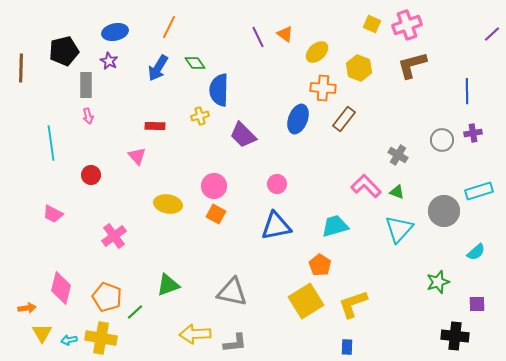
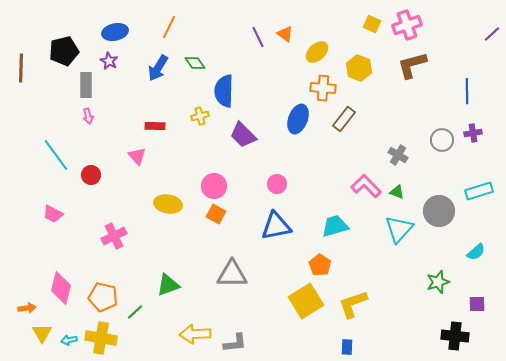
blue semicircle at (219, 90): moved 5 px right, 1 px down
cyan line at (51, 143): moved 5 px right, 12 px down; rotated 28 degrees counterclockwise
gray circle at (444, 211): moved 5 px left
pink cross at (114, 236): rotated 10 degrees clockwise
gray triangle at (232, 292): moved 18 px up; rotated 12 degrees counterclockwise
orange pentagon at (107, 297): moved 4 px left; rotated 8 degrees counterclockwise
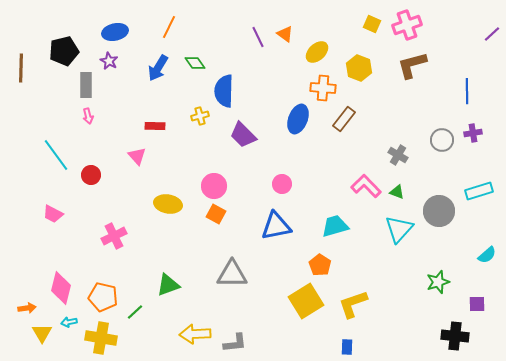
pink circle at (277, 184): moved 5 px right
cyan semicircle at (476, 252): moved 11 px right, 3 px down
cyan arrow at (69, 340): moved 18 px up
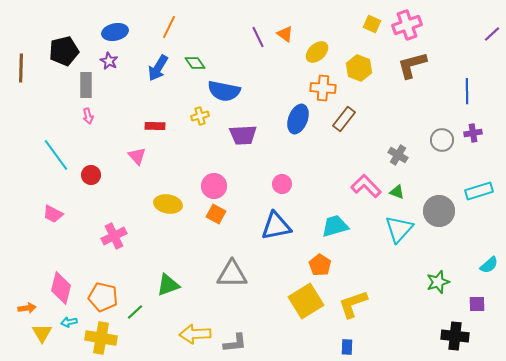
blue semicircle at (224, 91): rotated 80 degrees counterclockwise
purple trapezoid at (243, 135): rotated 48 degrees counterclockwise
cyan semicircle at (487, 255): moved 2 px right, 10 px down
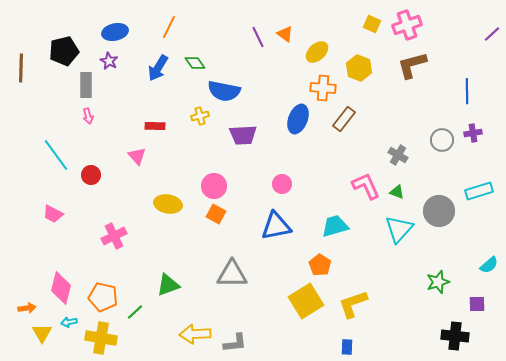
pink L-shape at (366, 186): rotated 20 degrees clockwise
